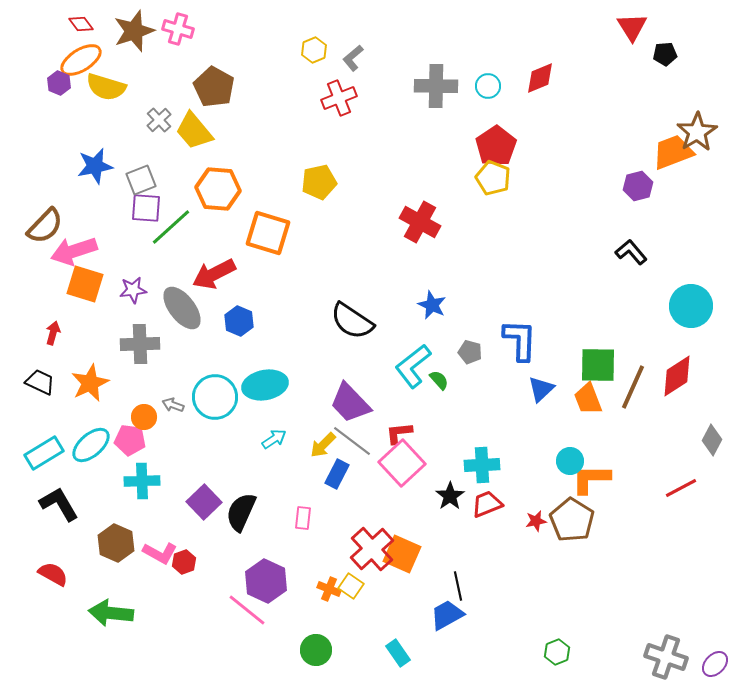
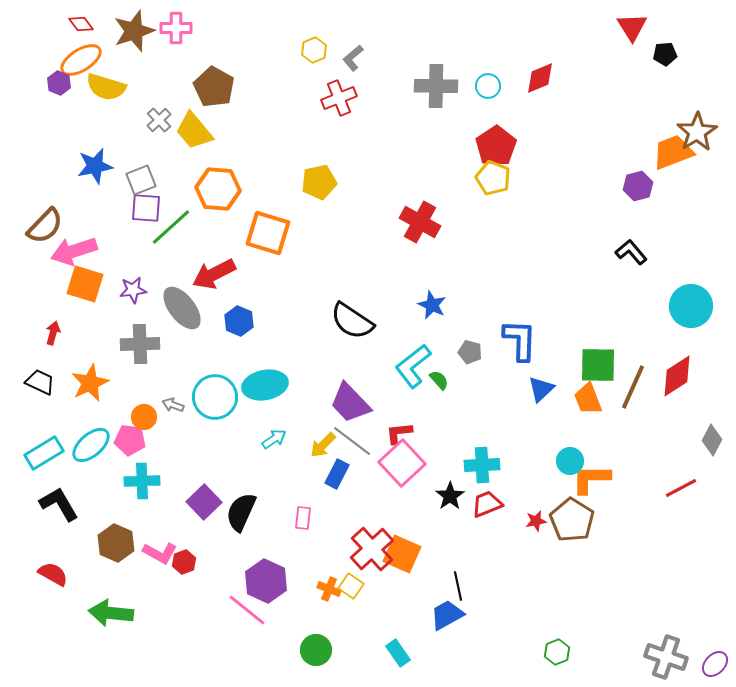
pink cross at (178, 29): moved 2 px left, 1 px up; rotated 16 degrees counterclockwise
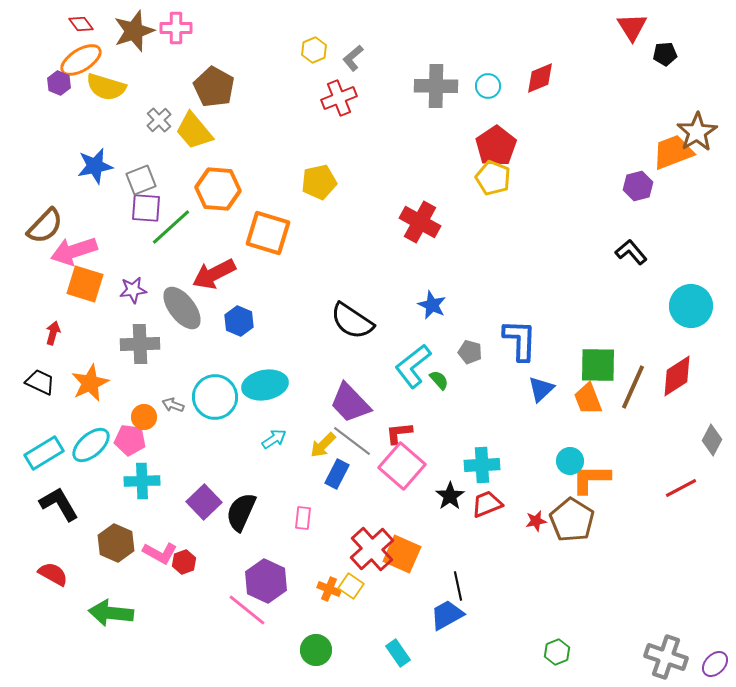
pink square at (402, 463): moved 3 px down; rotated 6 degrees counterclockwise
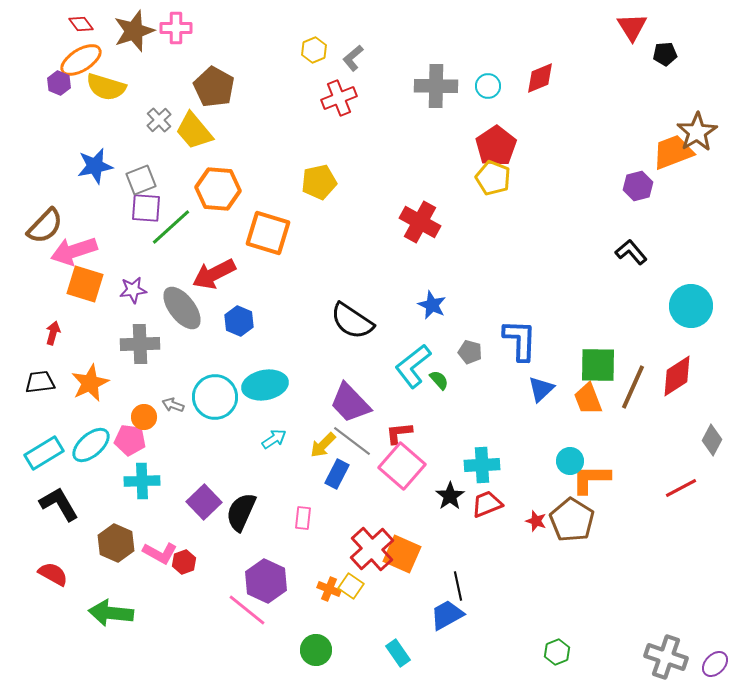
black trapezoid at (40, 382): rotated 32 degrees counterclockwise
red star at (536, 521): rotated 30 degrees clockwise
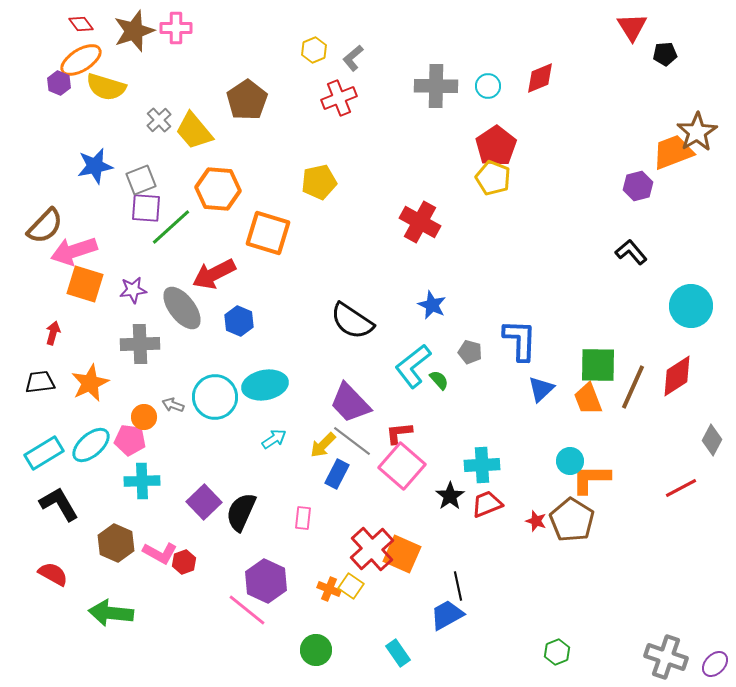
brown pentagon at (214, 87): moved 33 px right, 13 px down; rotated 9 degrees clockwise
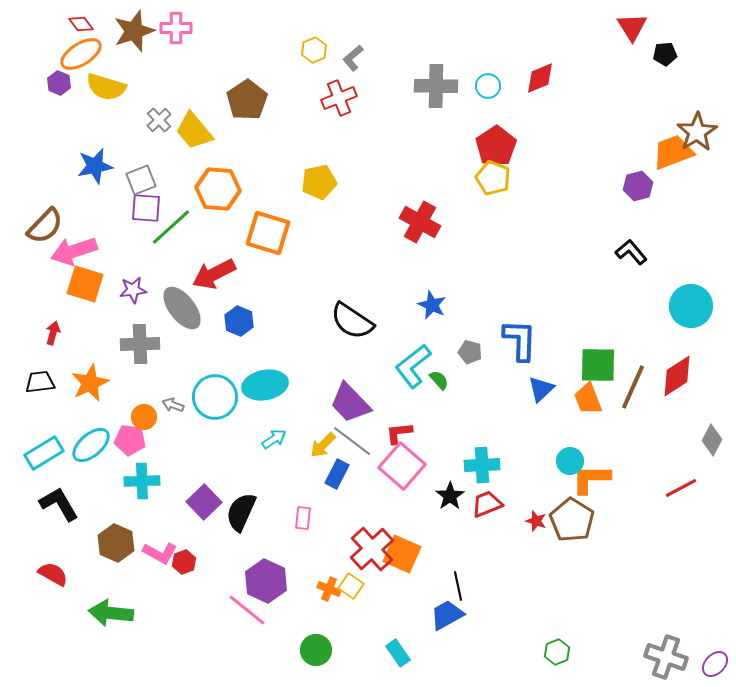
orange ellipse at (81, 60): moved 6 px up
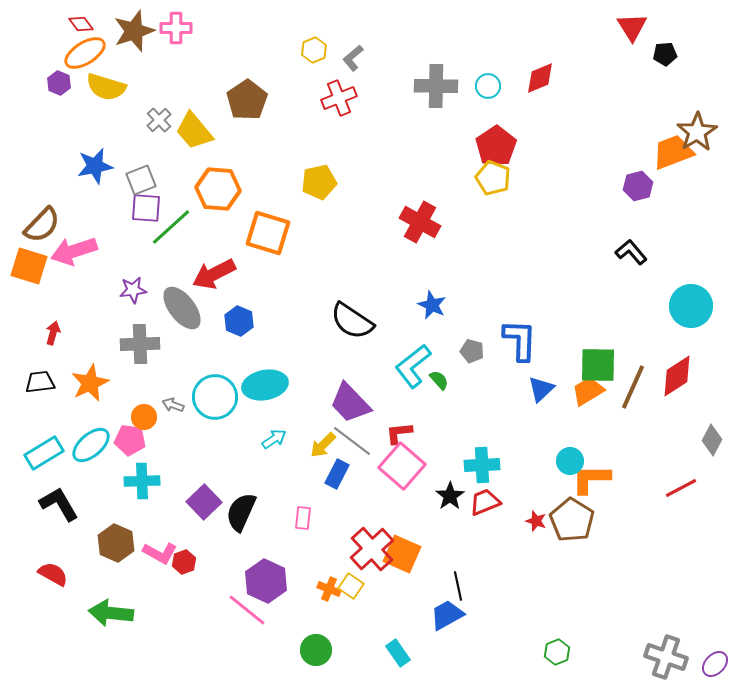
orange ellipse at (81, 54): moved 4 px right, 1 px up
brown semicircle at (45, 226): moved 3 px left, 1 px up
orange square at (85, 284): moved 56 px left, 18 px up
gray pentagon at (470, 352): moved 2 px right, 1 px up
orange trapezoid at (588, 399): moved 8 px up; rotated 80 degrees clockwise
red trapezoid at (487, 504): moved 2 px left, 2 px up
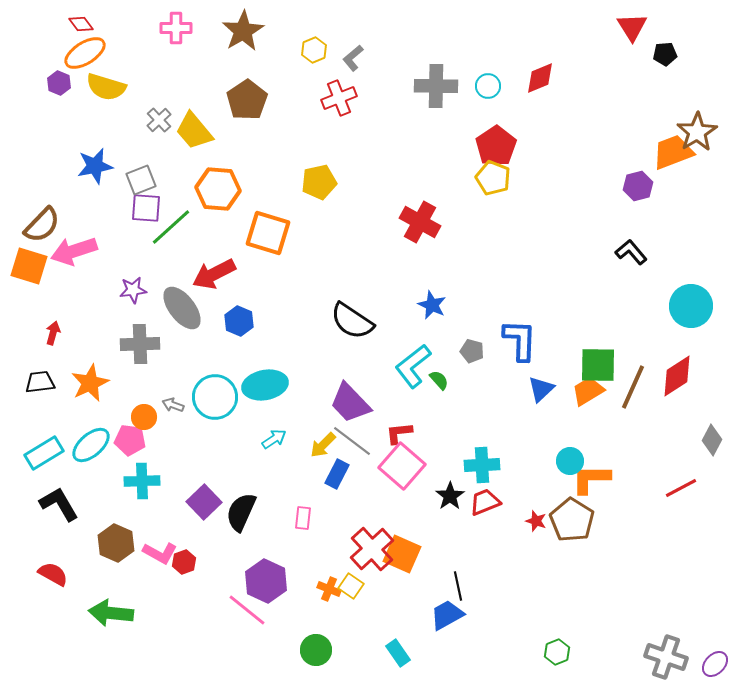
brown star at (134, 31): moved 109 px right; rotated 12 degrees counterclockwise
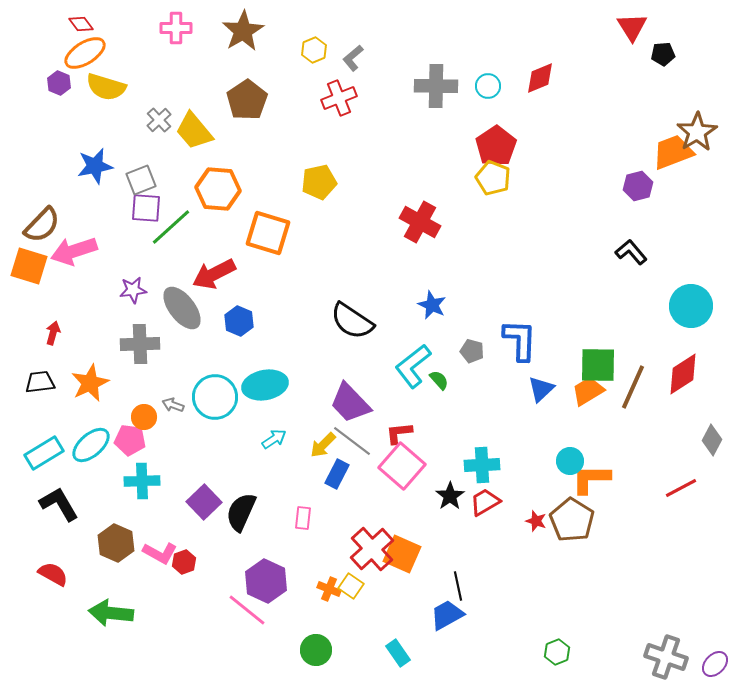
black pentagon at (665, 54): moved 2 px left
red diamond at (677, 376): moved 6 px right, 2 px up
red trapezoid at (485, 502): rotated 8 degrees counterclockwise
